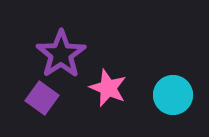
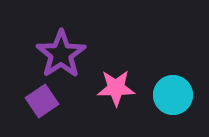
pink star: moved 8 px right; rotated 24 degrees counterclockwise
purple square: moved 3 px down; rotated 20 degrees clockwise
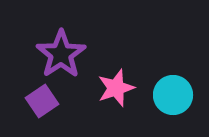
pink star: rotated 18 degrees counterclockwise
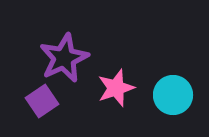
purple star: moved 3 px right, 4 px down; rotated 9 degrees clockwise
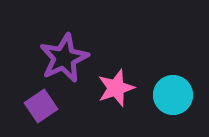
purple square: moved 1 px left, 5 px down
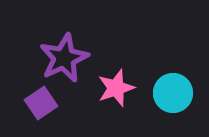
cyan circle: moved 2 px up
purple square: moved 3 px up
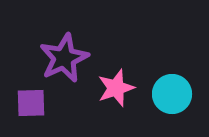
cyan circle: moved 1 px left, 1 px down
purple square: moved 10 px left; rotated 32 degrees clockwise
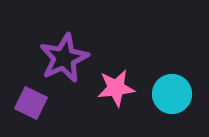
pink star: rotated 12 degrees clockwise
purple square: rotated 28 degrees clockwise
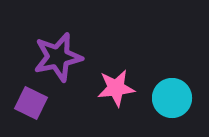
purple star: moved 6 px left, 1 px up; rotated 12 degrees clockwise
cyan circle: moved 4 px down
